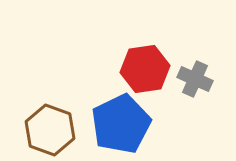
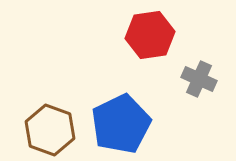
red hexagon: moved 5 px right, 34 px up
gray cross: moved 4 px right
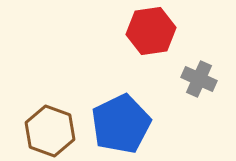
red hexagon: moved 1 px right, 4 px up
brown hexagon: moved 1 px down
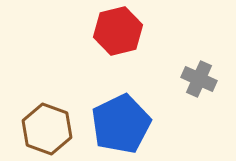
red hexagon: moved 33 px left; rotated 6 degrees counterclockwise
brown hexagon: moved 3 px left, 2 px up
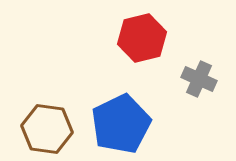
red hexagon: moved 24 px right, 7 px down
brown hexagon: rotated 12 degrees counterclockwise
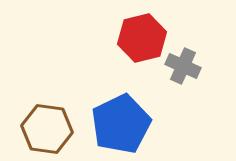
gray cross: moved 16 px left, 13 px up
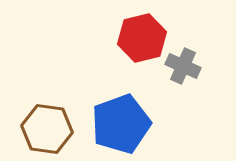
blue pentagon: rotated 6 degrees clockwise
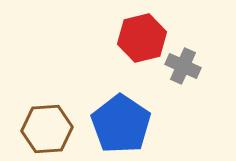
blue pentagon: rotated 18 degrees counterclockwise
brown hexagon: rotated 12 degrees counterclockwise
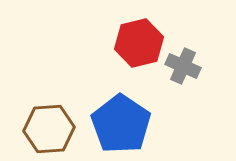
red hexagon: moved 3 px left, 5 px down
brown hexagon: moved 2 px right
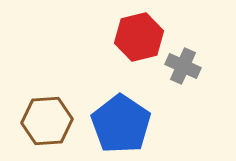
red hexagon: moved 6 px up
brown hexagon: moved 2 px left, 8 px up
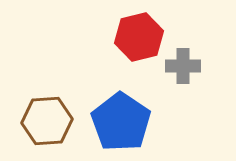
gray cross: rotated 24 degrees counterclockwise
blue pentagon: moved 2 px up
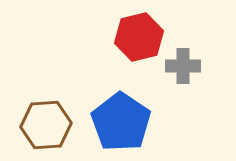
brown hexagon: moved 1 px left, 4 px down
